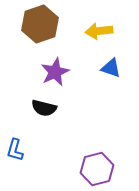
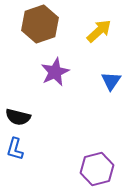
yellow arrow: rotated 144 degrees clockwise
blue triangle: moved 13 px down; rotated 45 degrees clockwise
black semicircle: moved 26 px left, 9 px down
blue L-shape: moved 1 px up
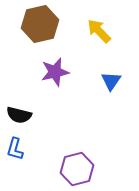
brown hexagon: rotated 6 degrees clockwise
yellow arrow: rotated 92 degrees counterclockwise
purple star: rotated 12 degrees clockwise
black semicircle: moved 1 px right, 2 px up
purple hexagon: moved 20 px left
